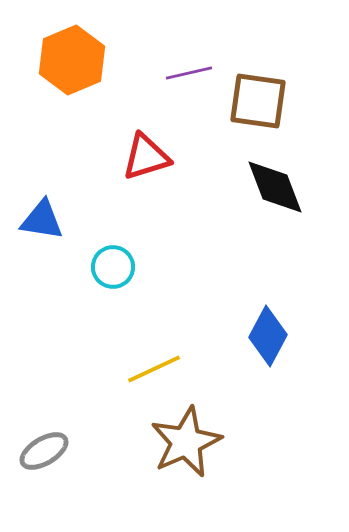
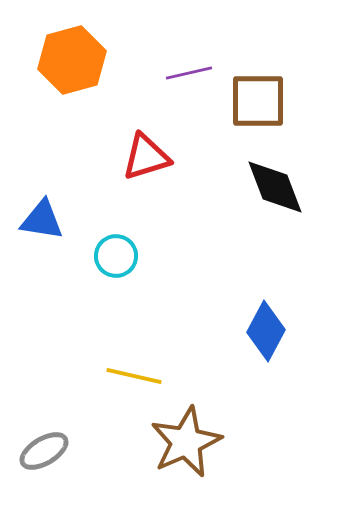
orange hexagon: rotated 8 degrees clockwise
brown square: rotated 8 degrees counterclockwise
cyan circle: moved 3 px right, 11 px up
blue diamond: moved 2 px left, 5 px up
yellow line: moved 20 px left, 7 px down; rotated 38 degrees clockwise
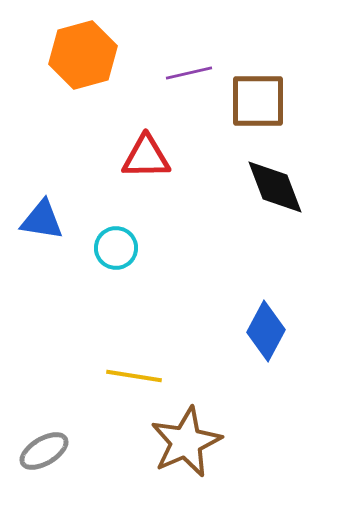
orange hexagon: moved 11 px right, 5 px up
red triangle: rotated 16 degrees clockwise
cyan circle: moved 8 px up
yellow line: rotated 4 degrees counterclockwise
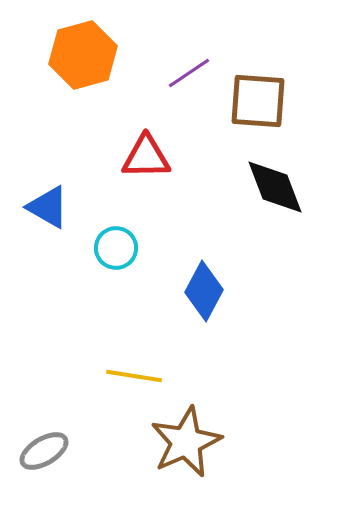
purple line: rotated 21 degrees counterclockwise
brown square: rotated 4 degrees clockwise
blue triangle: moved 6 px right, 13 px up; rotated 21 degrees clockwise
blue diamond: moved 62 px left, 40 px up
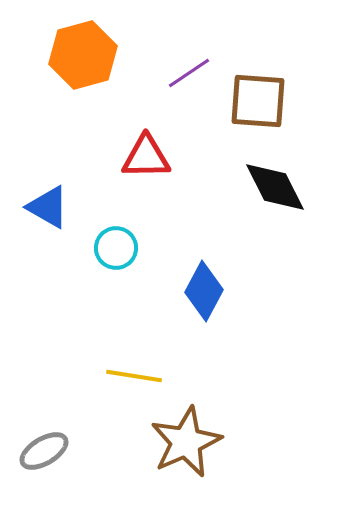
black diamond: rotated 6 degrees counterclockwise
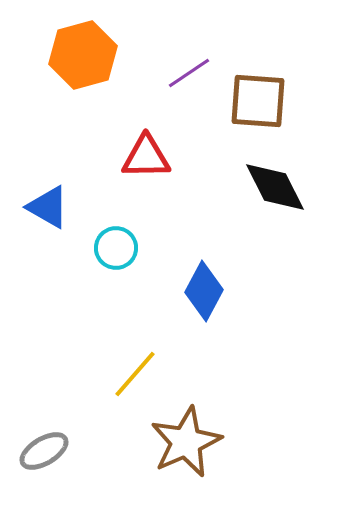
yellow line: moved 1 px right, 2 px up; rotated 58 degrees counterclockwise
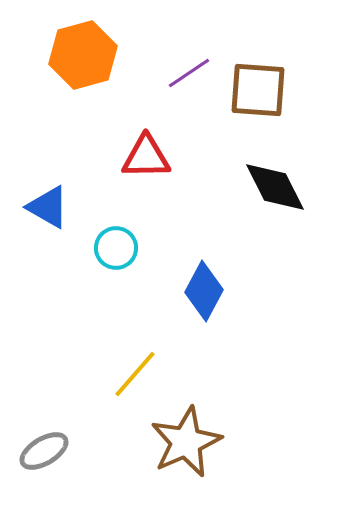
brown square: moved 11 px up
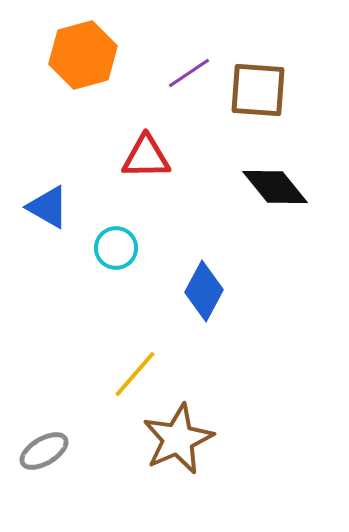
black diamond: rotated 12 degrees counterclockwise
brown star: moved 8 px left, 3 px up
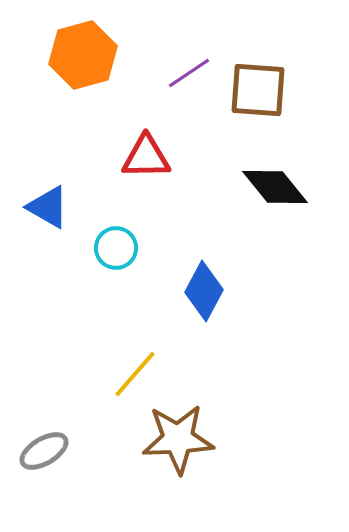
brown star: rotated 22 degrees clockwise
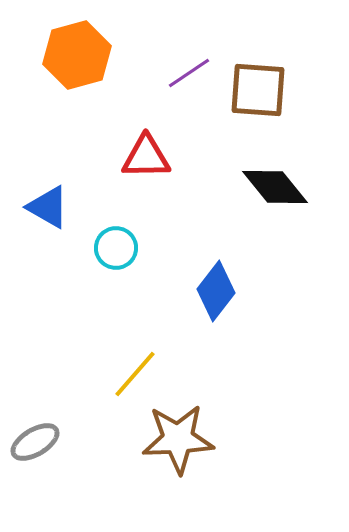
orange hexagon: moved 6 px left
blue diamond: moved 12 px right; rotated 10 degrees clockwise
gray ellipse: moved 9 px left, 9 px up
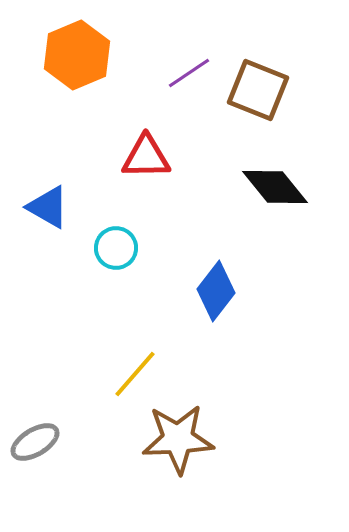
orange hexagon: rotated 8 degrees counterclockwise
brown square: rotated 18 degrees clockwise
